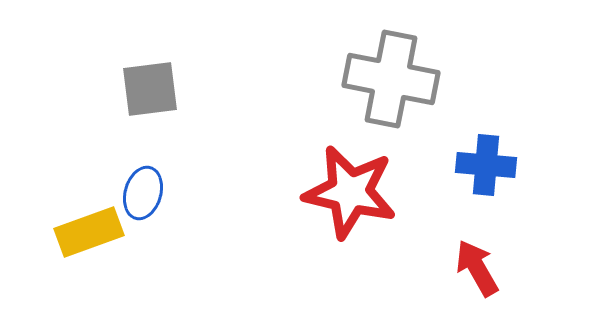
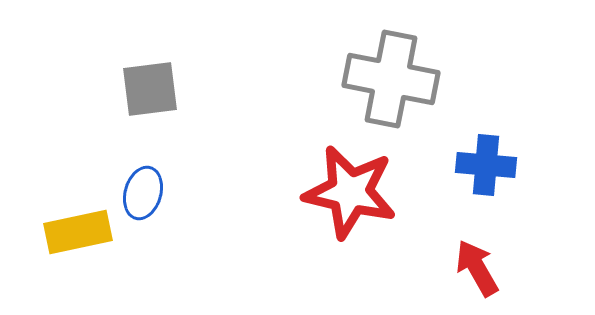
yellow rectangle: moved 11 px left; rotated 8 degrees clockwise
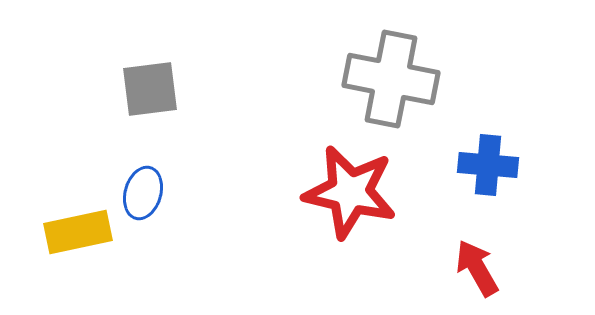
blue cross: moved 2 px right
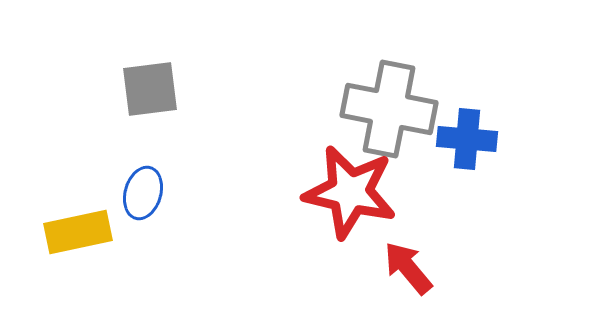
gray cross: moved 2 px left, 30 px down
blue cross: moved 21 px left, 26 px up
red arrow: moved 69 px left; rotated 10 degrees counterclockwise
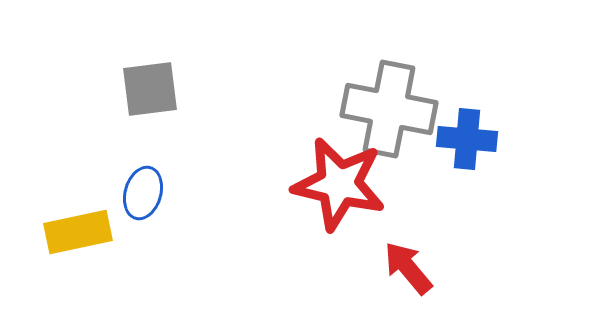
red star: moved 11 px left, 8 px up
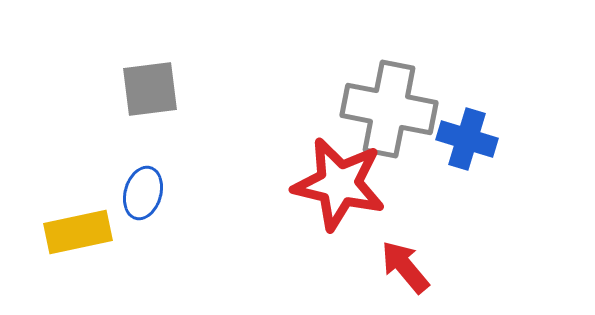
blue cross: rotated 12 degrees clockwise
red arrow: moved 3 px left, 1 px up
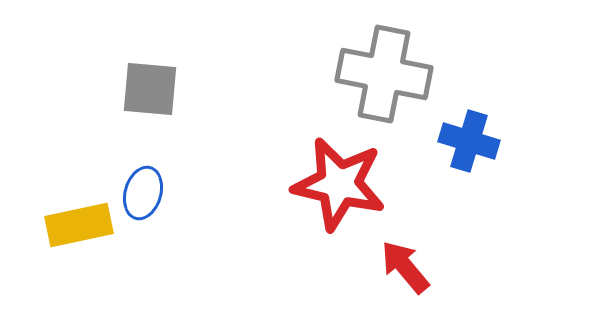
gray square: rotated 12 degrees clockwise
gray cross: moved 5 px left, 35 px up
blue cross: moved 2 px right, 2 px down
yellow rectangle: moved 1 px right, 7 px up
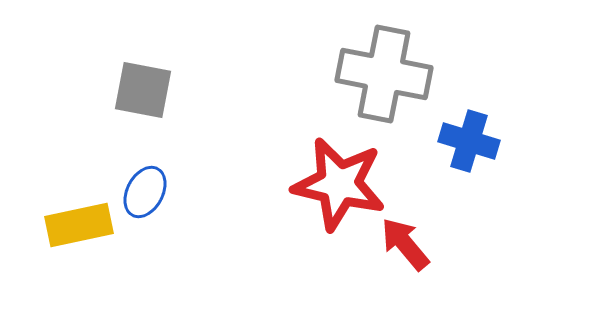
gray square: moved 7 px left, 1 px down; rotated 6 degrees clockwise
blue ellipse: moved 2 px right, 1 px up; rotated 12 degrees clockwise
red arrow: moved 23 px up
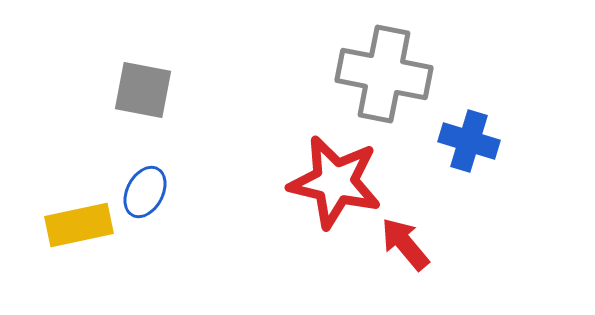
red star: moved 4 px left, 2 px up
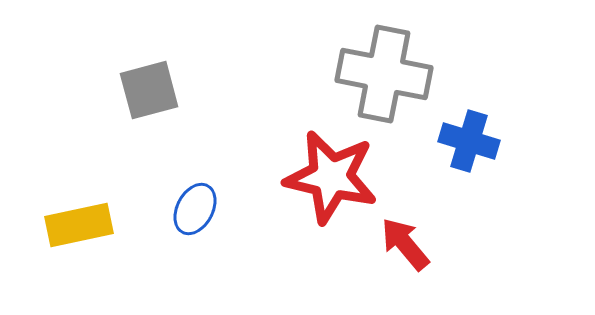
gray square: moved 6 px right; rotated 26 degrees counterclockwise
red star: moved 4 px left, 5 px up
blue ellipse: moved 50 px right, 17 px down
